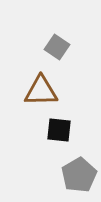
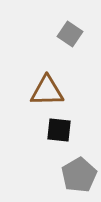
gray square: moved 13 px right, 13 px up
brown triangle: moved 6 px right
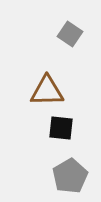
black square: moved 2 px right, 2 px up
gray pentagon: moved 9 px left, 1 px down
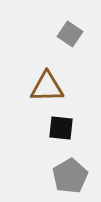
brown triangle: moved 4 px up
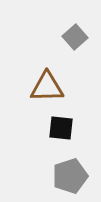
gray square: moved 5 px right, 3 px down; rotated 15 degrees clockwise
gray pentagon: rotated 12 degrees clockwise
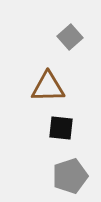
gray square: moved 5 px left
brown triangle: moved 1 px right
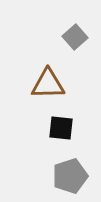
gray square: moved 5 px right
brown triangle: moved 3 px up
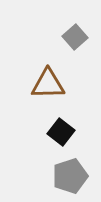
black square: moved 4 px down; rotated 32 degrees clockwise
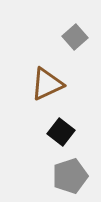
brown triangle: moved 1 px left; rotated 24 degrees counterclockwise
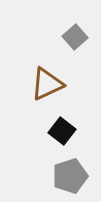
black square: moved 1 px right, 1 px up
